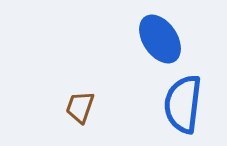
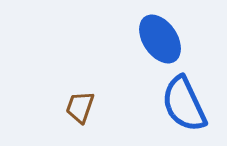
blue semicircle: moved 1 px right; rotated 32 degrees counterclockwise
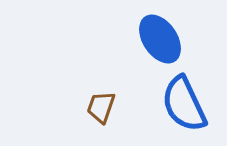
brown trapezoid: moved 21 px right
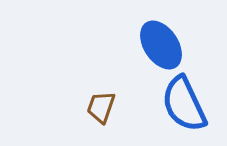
blue ellipse: moved 1 px right, 6 px down
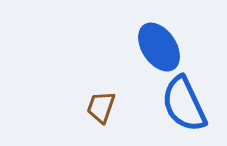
blue ellipse: moved 2 px left, 2 px down
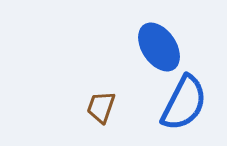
blue semicircle: moved 1 px up; rotated 128 degrees counterclockwise
